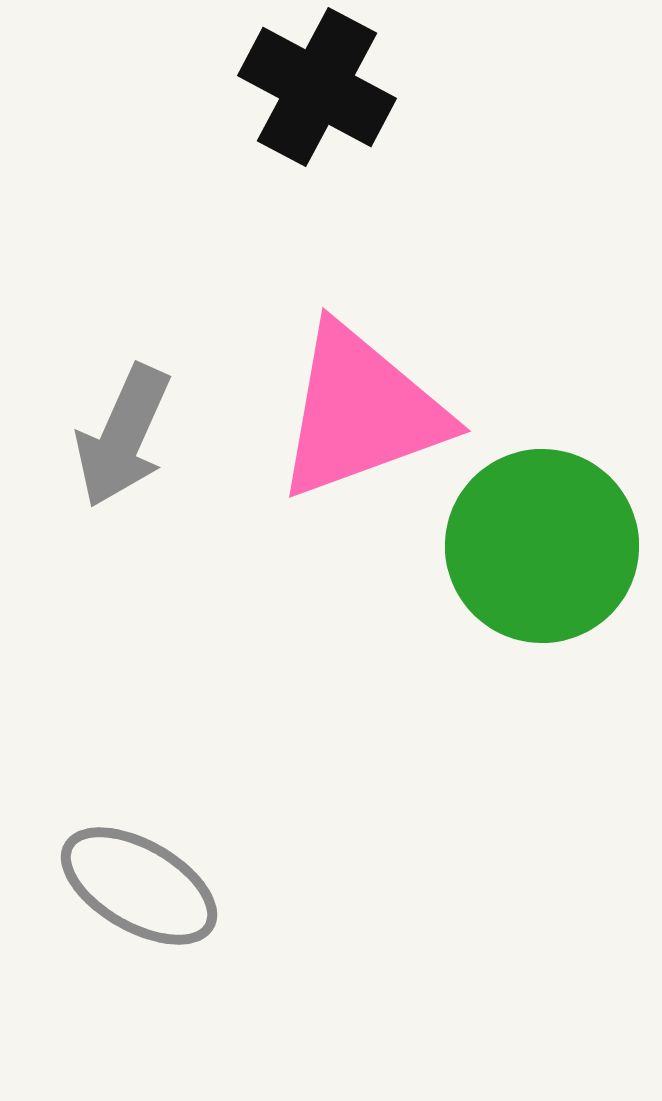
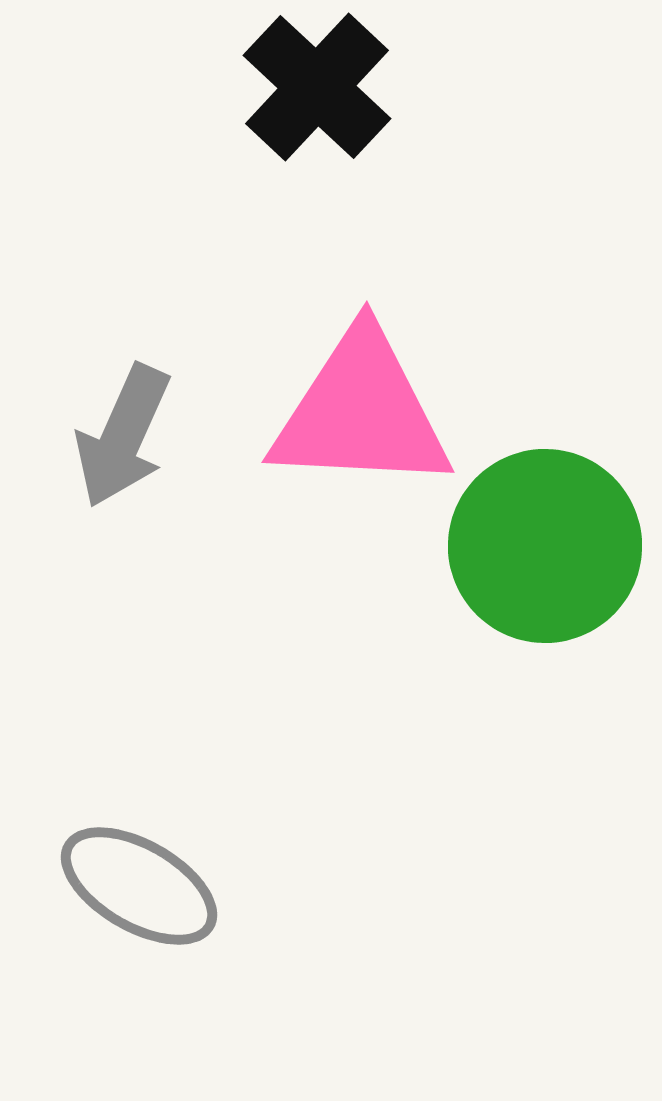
black cross: rotated 15 degrees clockwise
pink triangle: rotated 23 degrees clockwise
green circle: moved 3 px right
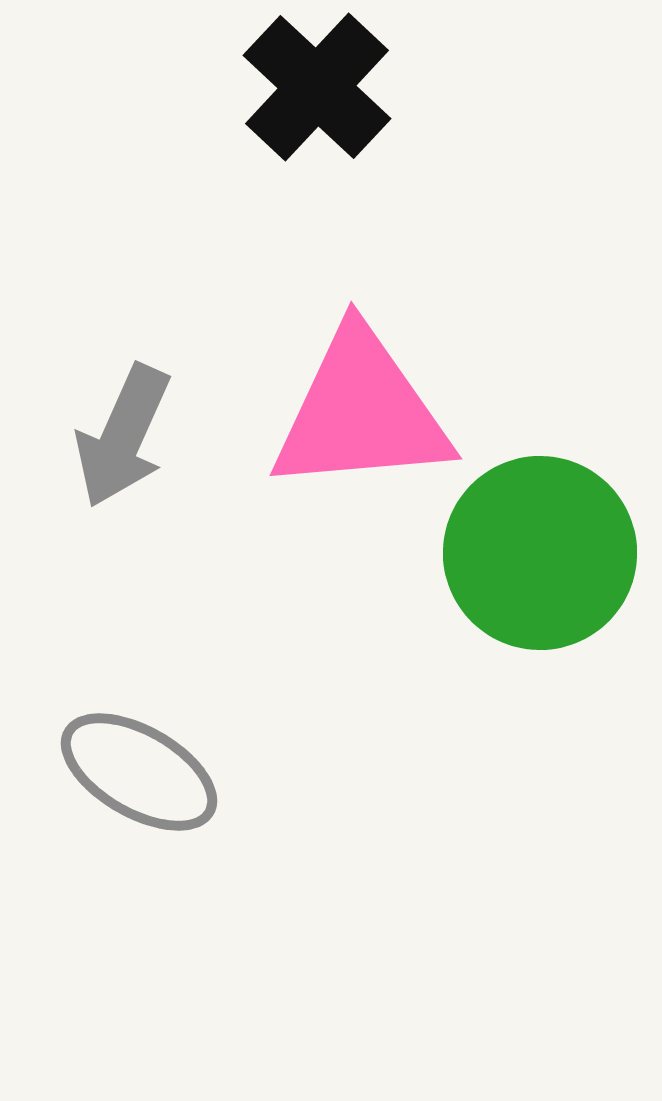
pink triangle: rotated 8 degrees counterclockwise
green circle: moved 5 px left, 7 px down
gray ellipse: moved 114 px up
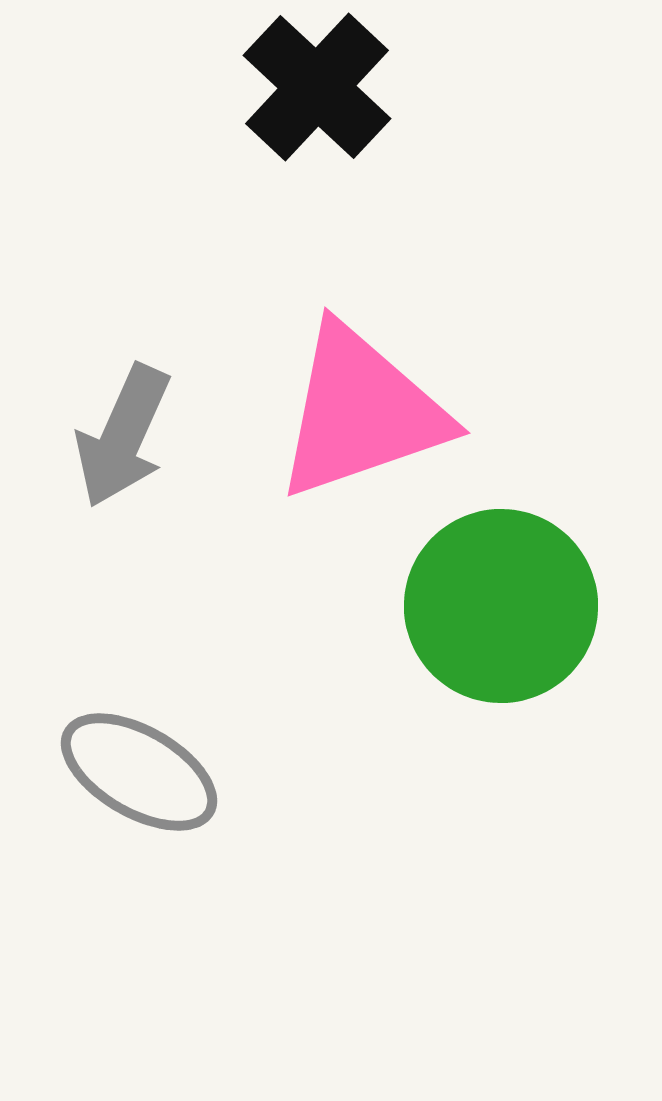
pink triangle: rotated 14 degrees counterclockwise
green circle: moved 39 px left, 53 px down
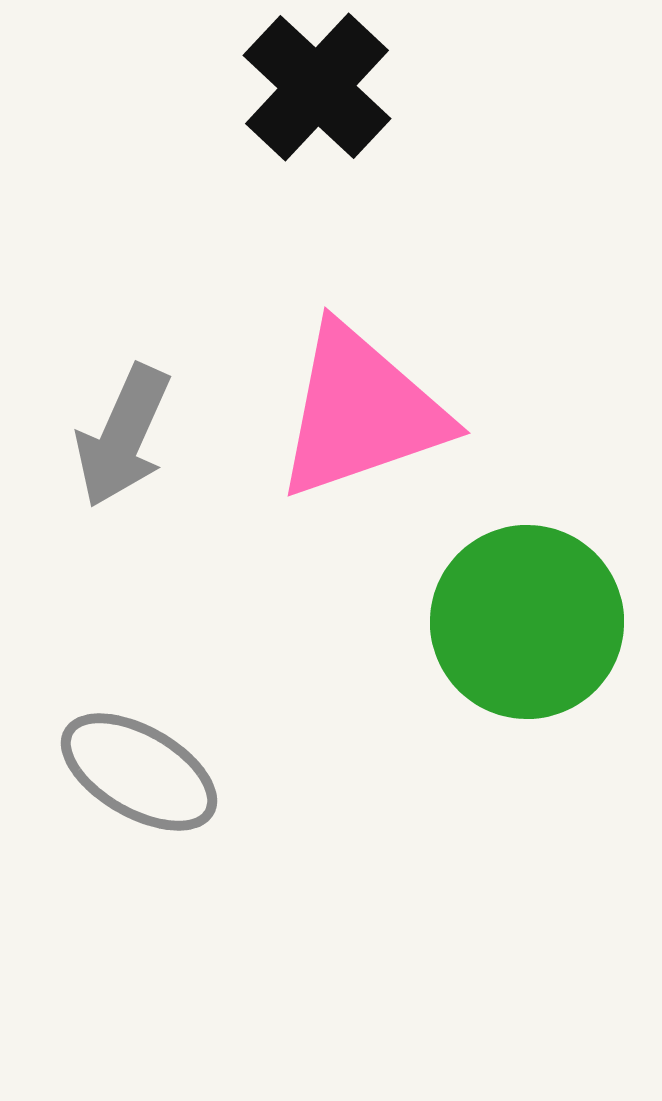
green circle: moved 26 px right, 16 px down
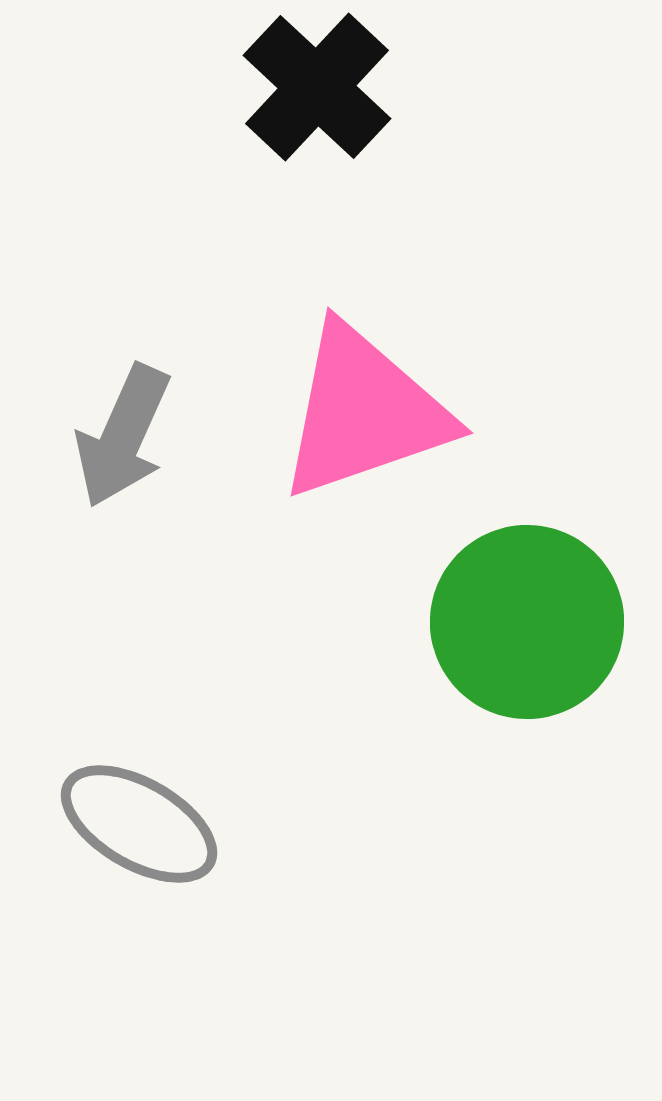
pink triangle: moved 3 px right
gray ellipse: moved 52 px down
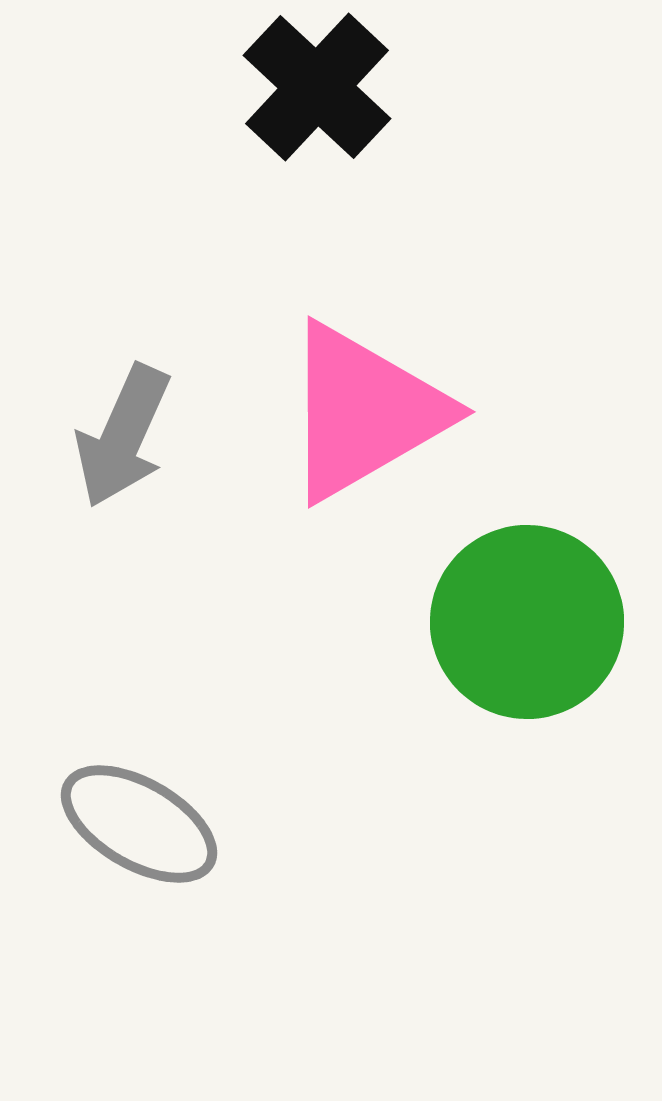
pink triangle: rotated 11 degrees counterclockwise
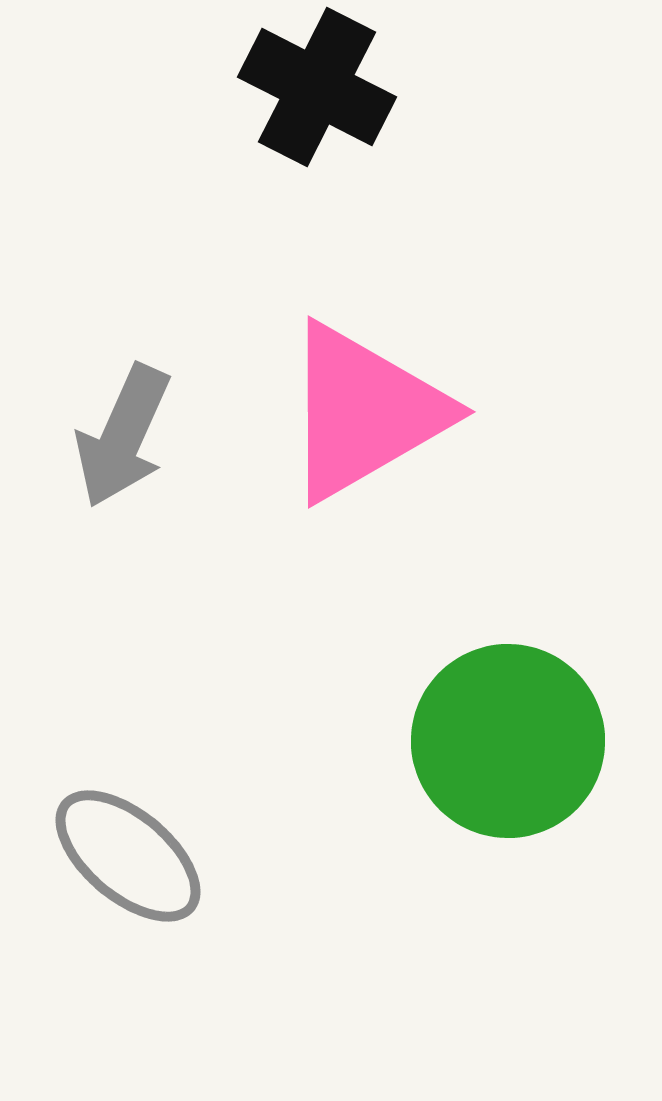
black cross: rotated 16 degrees counterclockwise
green circle: moved 19 px left, 119 px down
gray ellipse: moved 11 px left, 32 px down; rotated 10 degrees clockwise
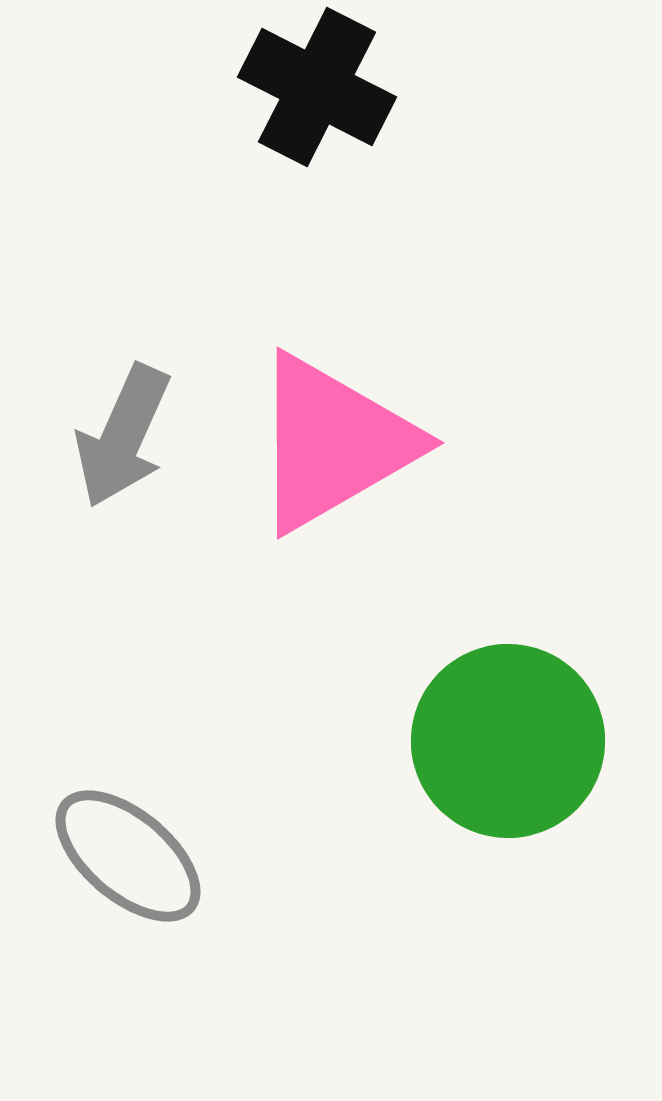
pink triangle: moved 31 px left, 31 px down
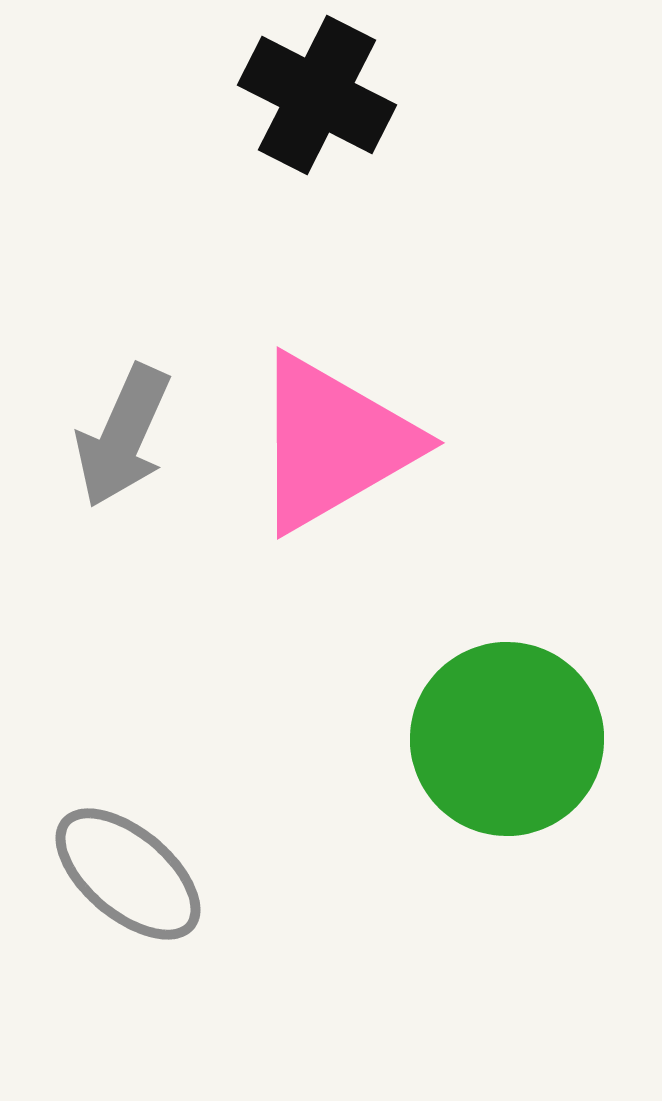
black cross: moved 8 px down
green circle: moved 1 px left, 2 px up
gray ellipse: moved 18 px down
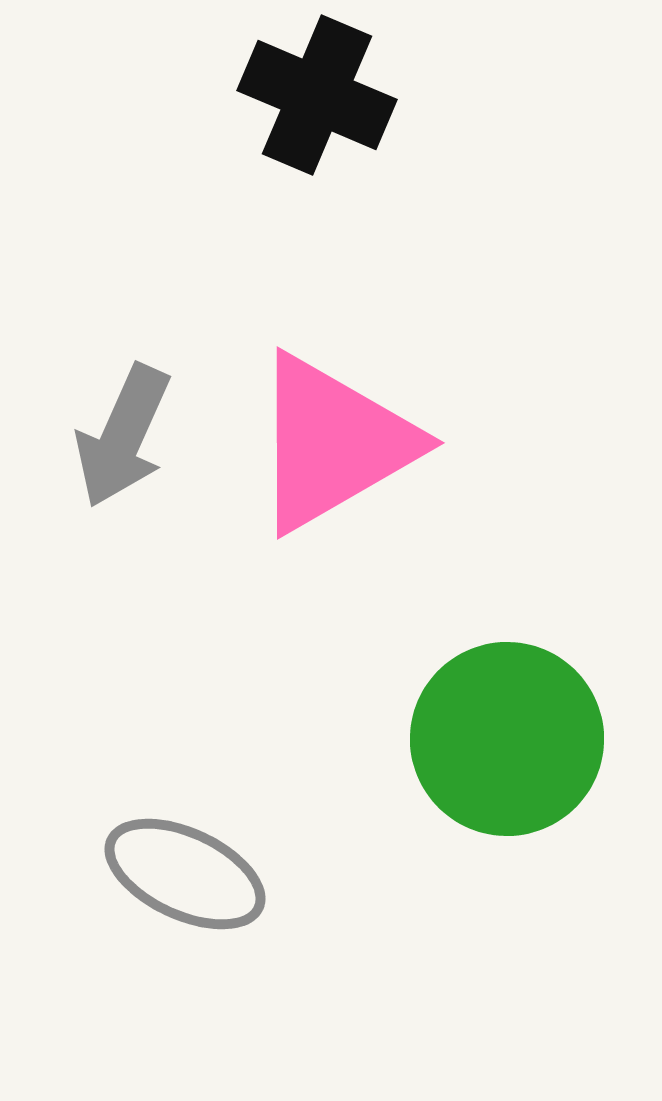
black cross: rotated 4 degrees counterclockwise
gray ellipse: moved 57 px right; rotated 15 degrees counterclockwise
